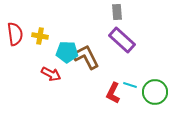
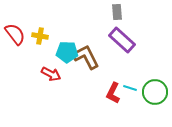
red semicircle: rotated 30 degrees counterclockwise
cyan line: moved 3 px down
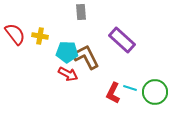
gray rectangle: moved 36 px left
red arrow: moved 17 px right
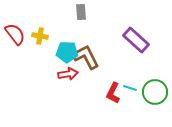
purple rectangle: moved 14 px right
red arrow: rotated 36 degrees counterclockwise
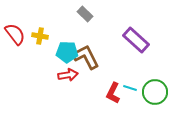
gray rectangle: moved 4 px right, 2 px down; rotated 42 degrees counterclockwise
red arrow: moved 1 px down
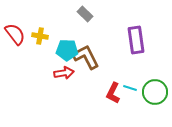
purple rectangle: rotated 40 degrees clockwise
cyan pentagon: moved 2 px up
red arrow: moved 4 px left, 2 px up
